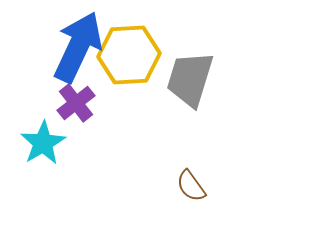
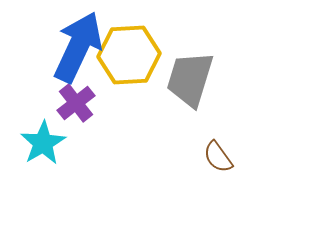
brown semicircle: moved 27 px right, 29 px up
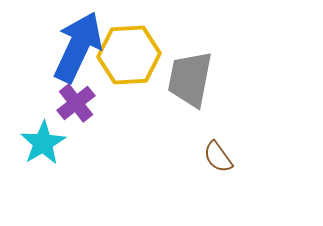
gray trapezoid: rotated 6 degrees counterclockwise
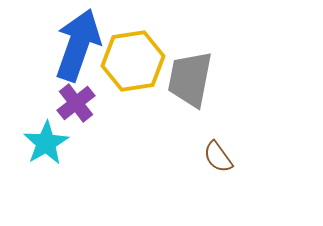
blue arrow: moved 2 px up; rotated 6 degrees counterclockwise
yellow hexagon: moved 4 px right, 6 px down; rotated 6 degrees counterclockwise
cyan star: moved 3 px right
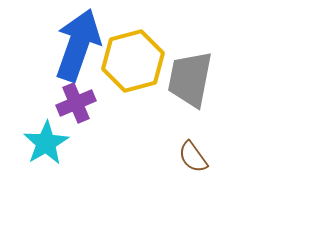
yellow hexagon: rotated 6 degrees counterclockwise
purple cross: rotated 15 degrees clockwise
brown semicircle: moved 25 px left
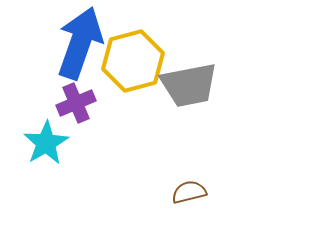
blue arrow: moved 2 px right, 2 px up
gray trapezoid: moved 1 px left, 6 px down; rotated 112 degrees counterclockwise
brown semicircle: moved 4 px left, 35 px down; rotated 112 degrees clockwise
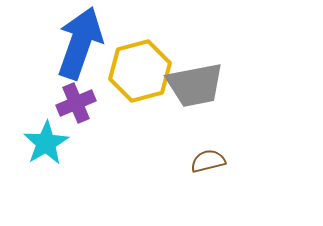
yellow hexagon: moved 7 px right, 10 px down
gray trapezoid: moved 6 px right
brown semicircle: moved 19 px right, 31 px up
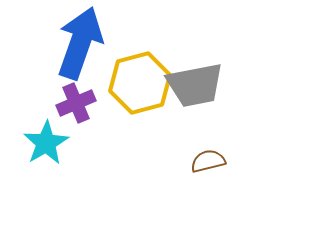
yellow hexagon: moved 12 px down
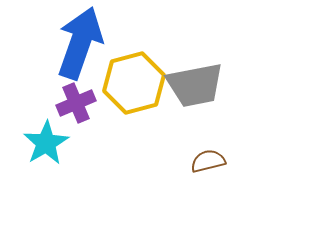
yellow hexagon: moved 6 px left
